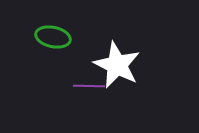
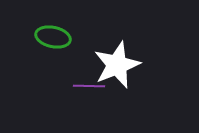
white star: rotated 24 degrees clockwise
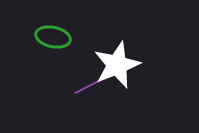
purple line: rotated 28 degrees counterclockwise
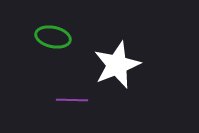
purple line: moved 17 px left, 14 px down; rotated 28 degrees clockwise
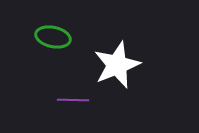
purple line: moved 1 px right
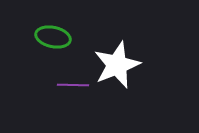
purple line: moved 15 px up
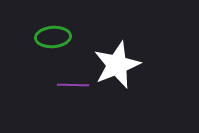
green ellipse: rotated 16 degrees counterclockwise
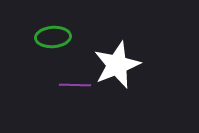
purple line: moved 2 px right
